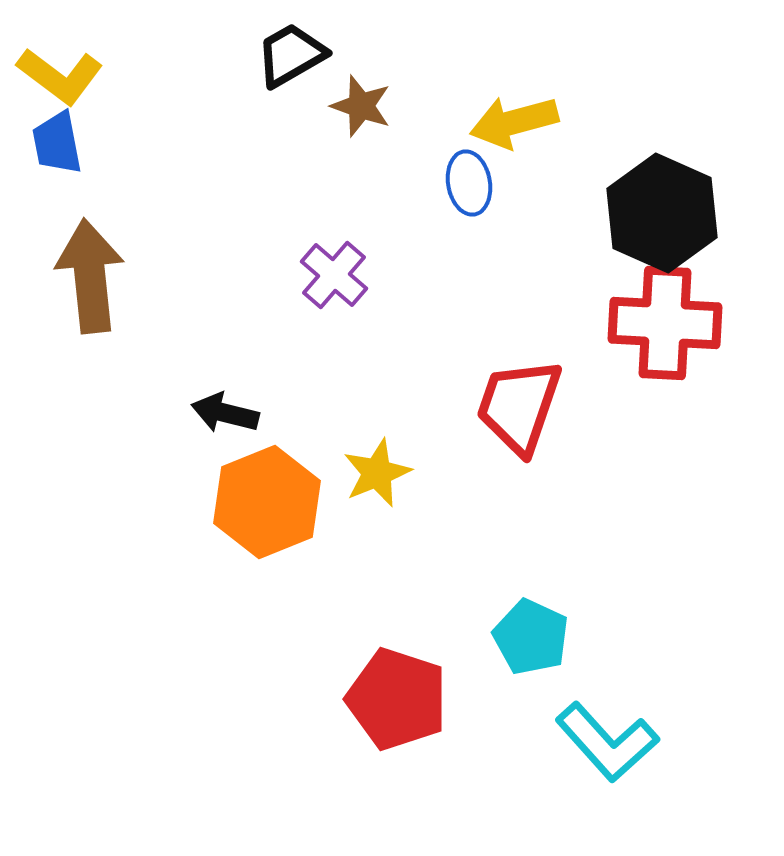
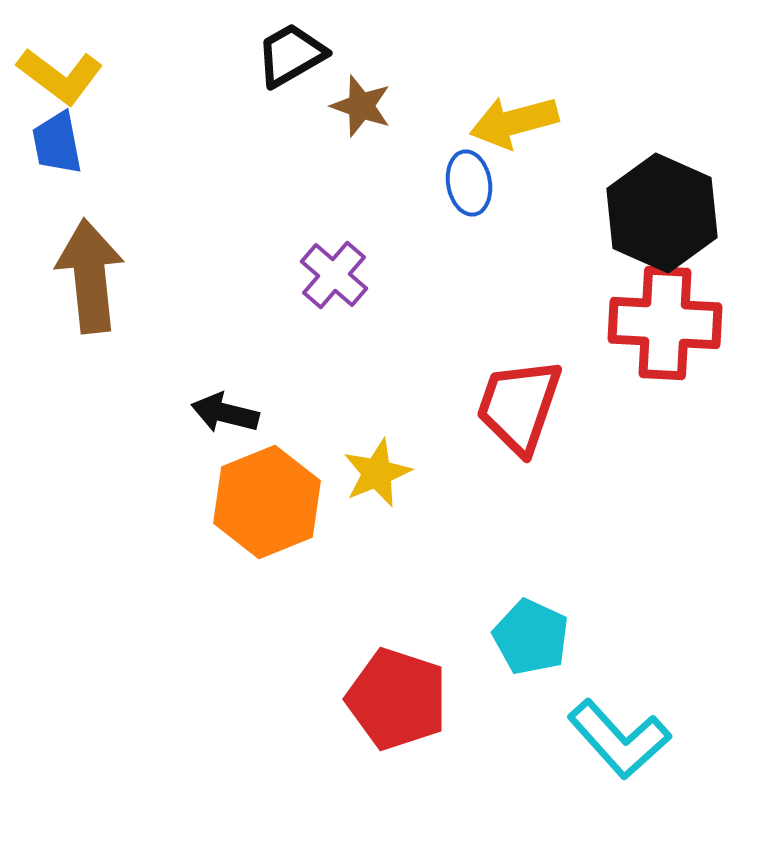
cyan L-shape: moved 12 px right, 3 px up
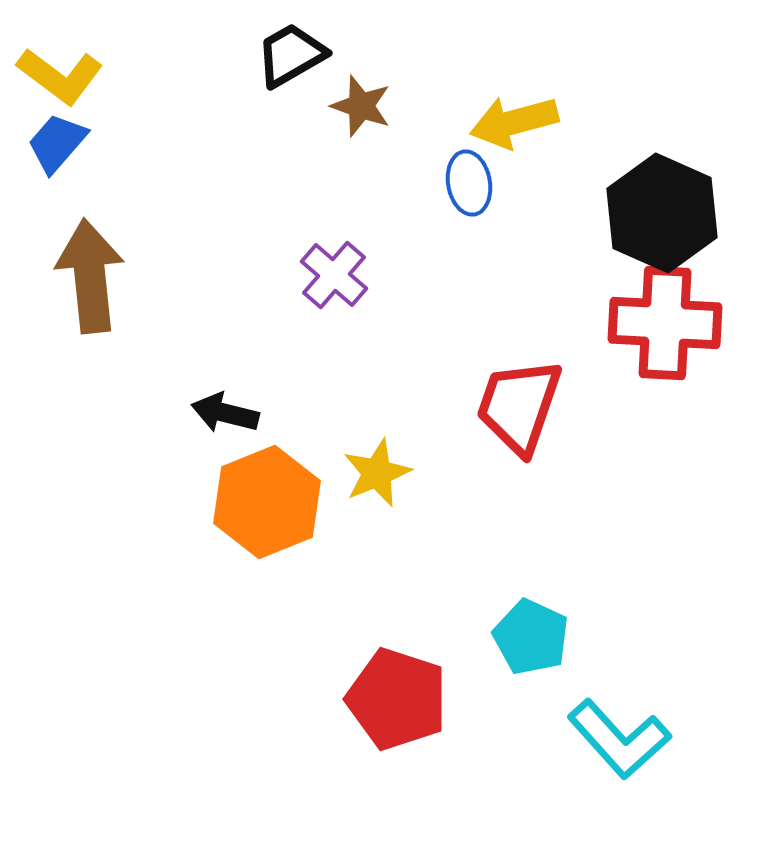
blue trapezoid: rotated 52 degrees clockwise
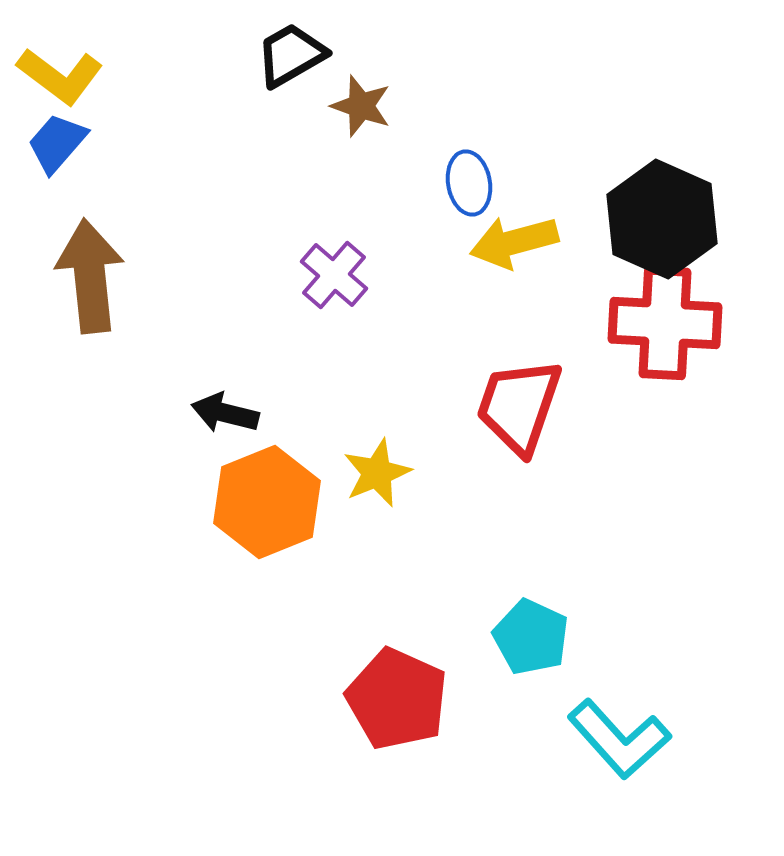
yellow arrow: moved 120 px down
black hexagon: moved 6 px down
red pentagon: rotated 6 degrees clockwise
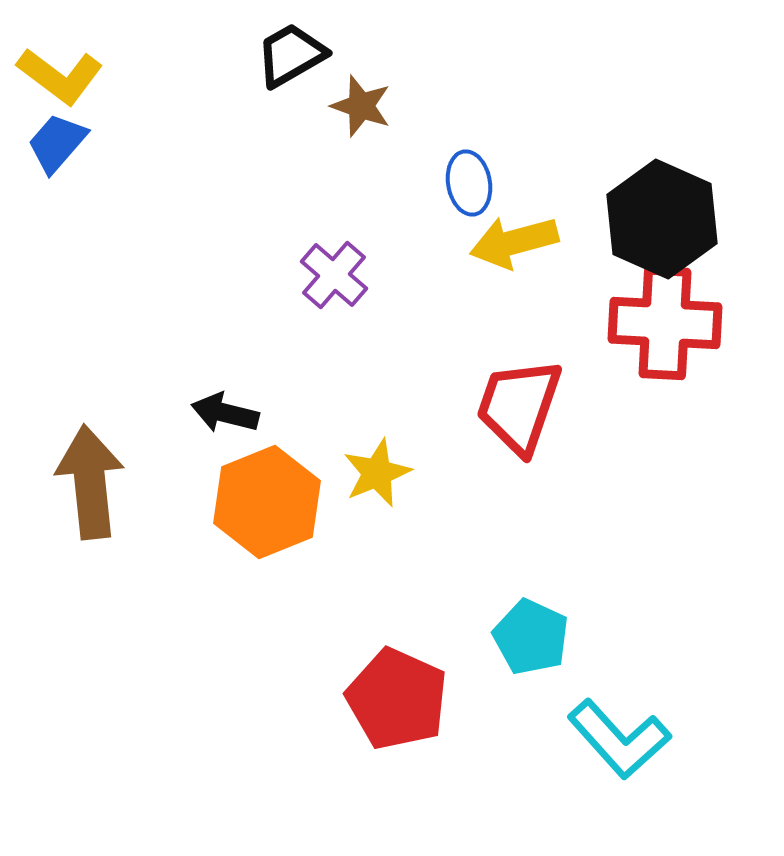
brown arrow: moved 206 px down
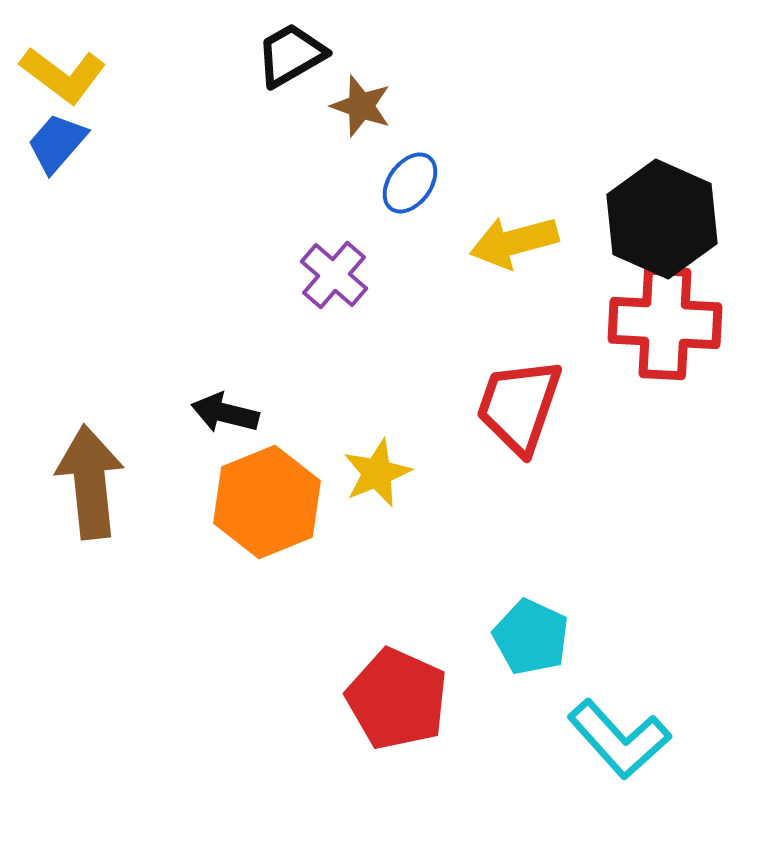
yellow L-shape: moved 3 px right, 1 px up
blue ellipse: moved 59 px left; rotated 46 degrees clockwise
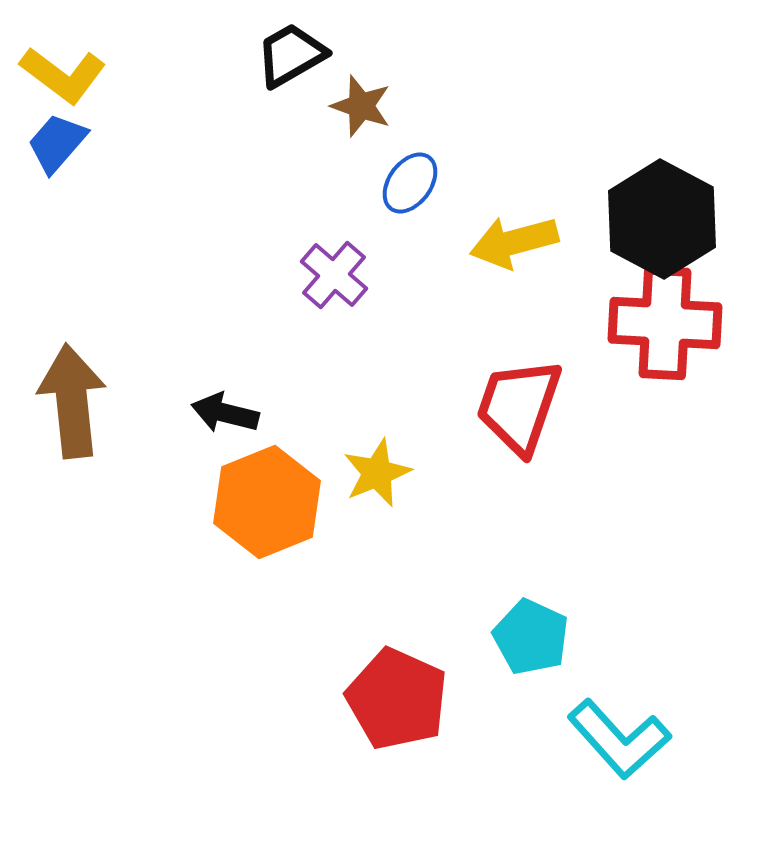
black hexagon: rotated 4 degrees clockwise
brown arrow: moved 18 px left, 81 px up
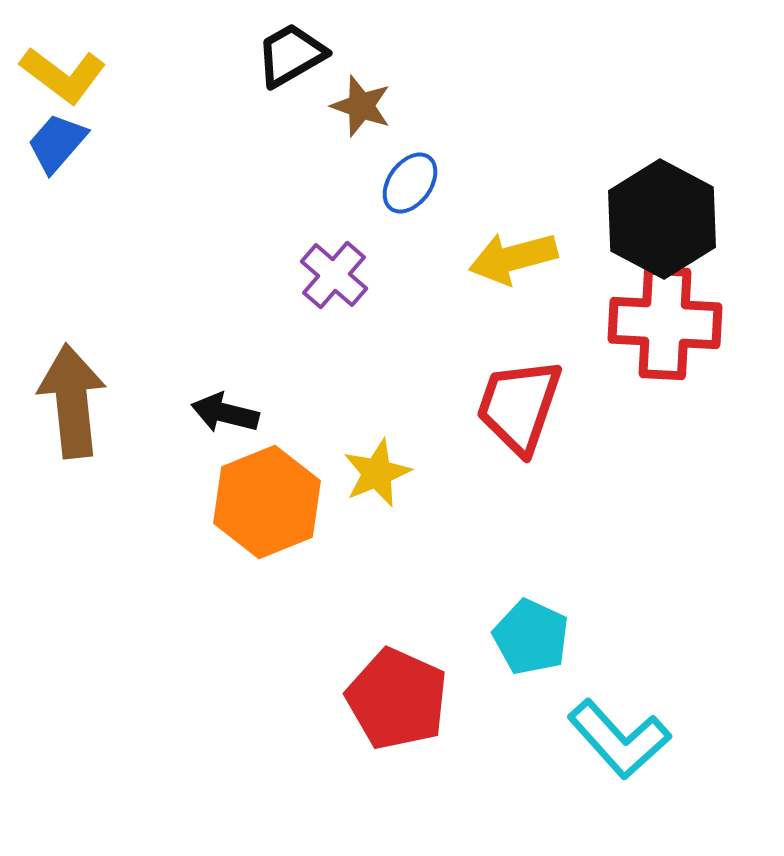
yellow arrow: moved 1 px left, 16 px down
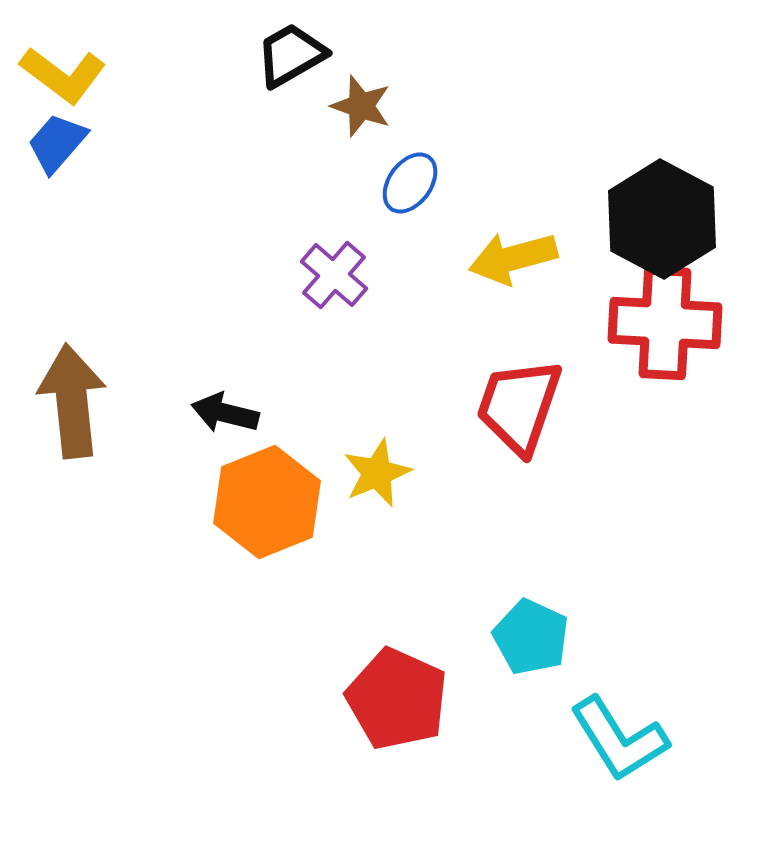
cyan L-shape: rotated 10 degrees clockwise
